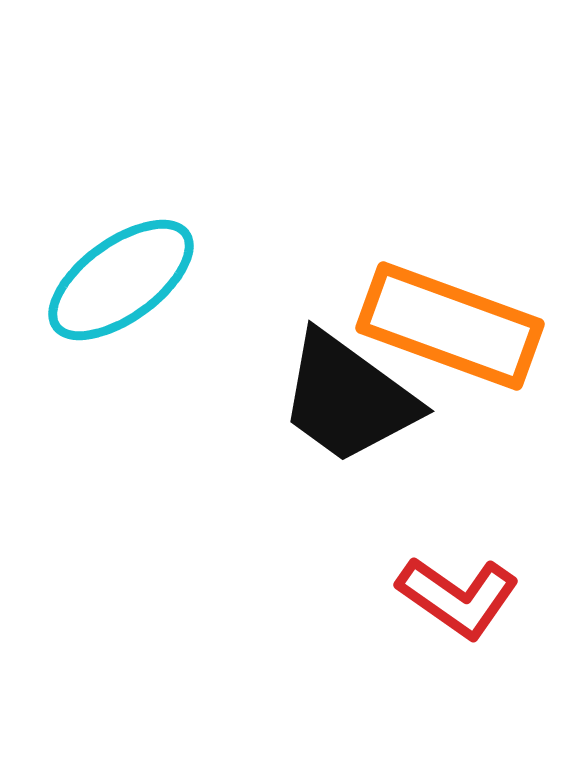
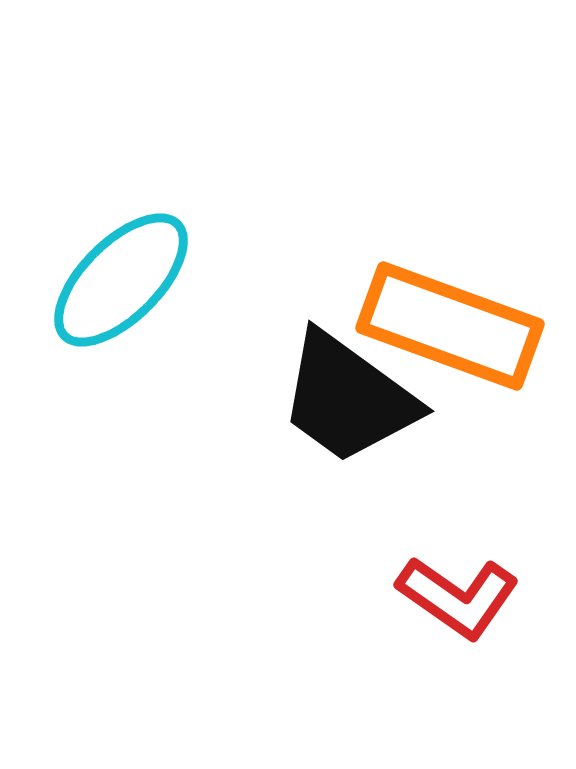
cyan ellipse: rotated 9 degrees counterclockwise
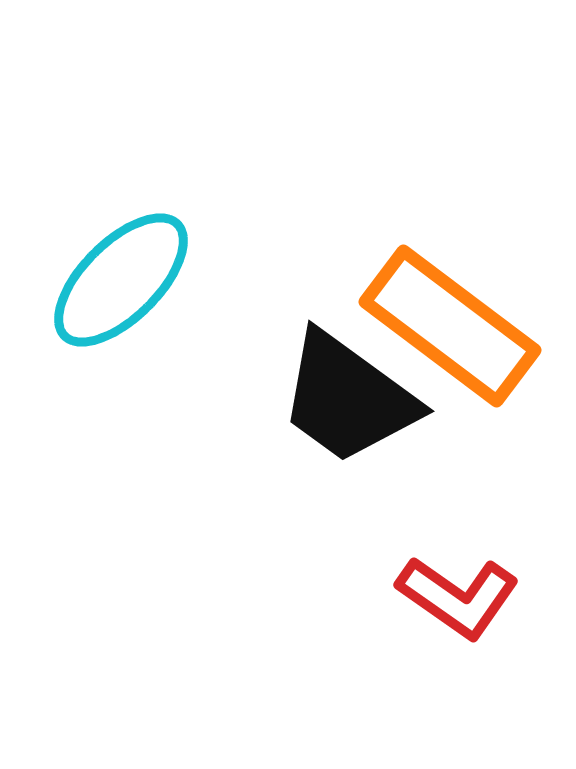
orange rectangle: rotated 17 degrees clockwise
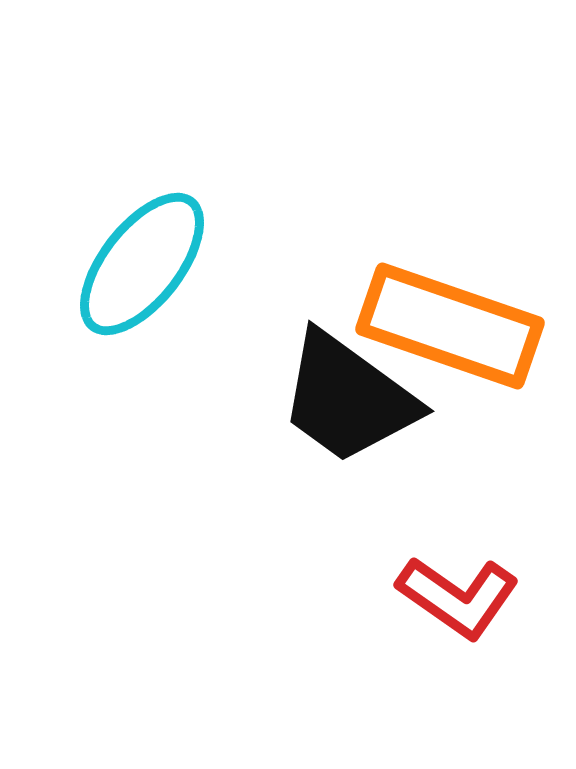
cyan ellipse: moved 21 px right, 16 px up; rotated 7 degrees counterclockwise
orange rectangle: rotated 18 degrees counterclockwise
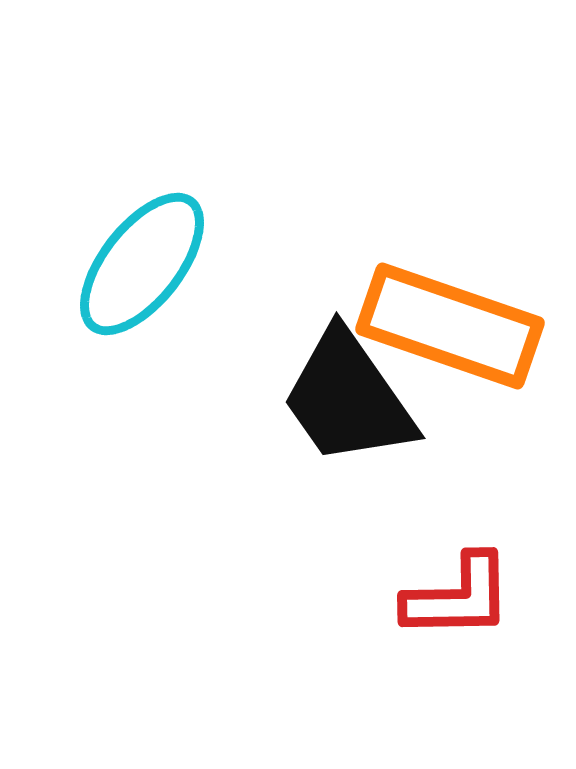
black trapezoid: rotated 19 degrees clockwise
red L-shape: rotated 36 degrees counterclockwise
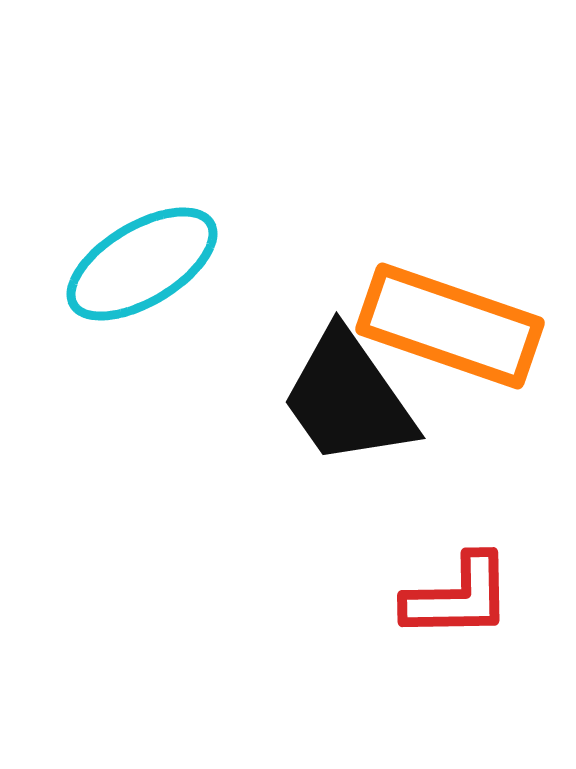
cyan ellipse: rotated 21 degrees clockwise
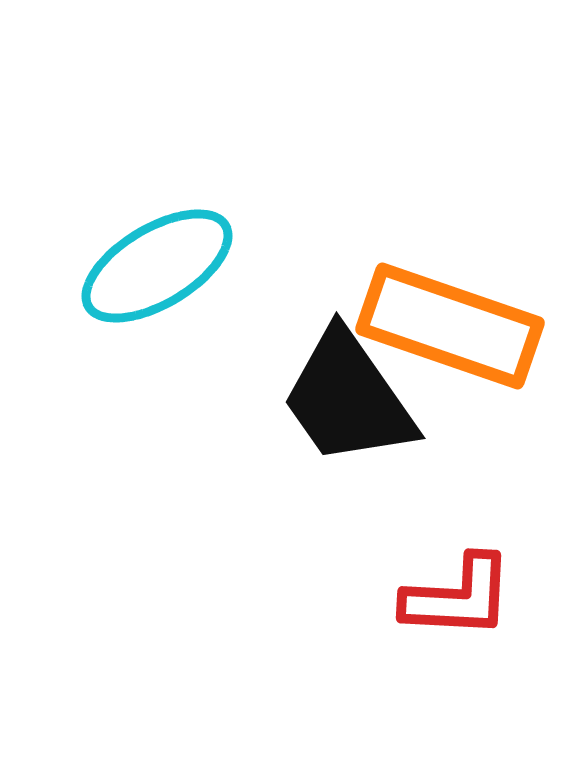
cyan ellipse: moved 15 px right, 2 px down
red L-shape: rotated 4 degrees clockwise
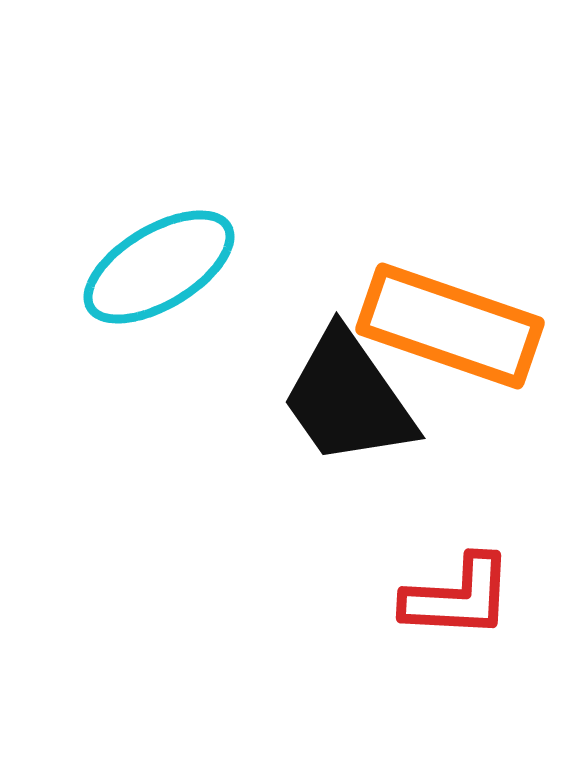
cyan ellipse: moved 2 px right, 1 px down
